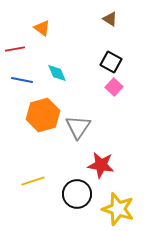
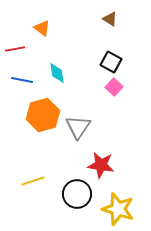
cyan diamond: rotated 15 degrees clockwise
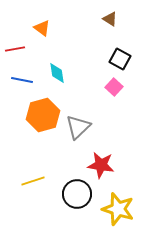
black square: moved 9 px right, 3 px up
gray triangle: rotated 12 degrees clockwise
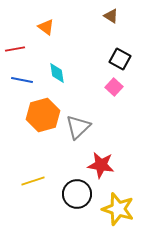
brown triangle: moved 1 px right, 3 px up
orange triangle: moved 4 px right, 1 px up
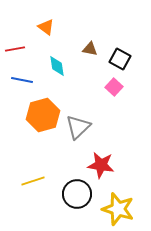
brown triangle: moved 21 px left, 33 px down; rotated 21 degrees counterclockwise
cyan diamond: moved 7 px up
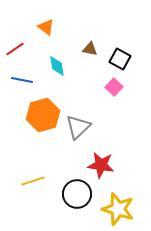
red line: rotated 24 degrees counterclockwise
